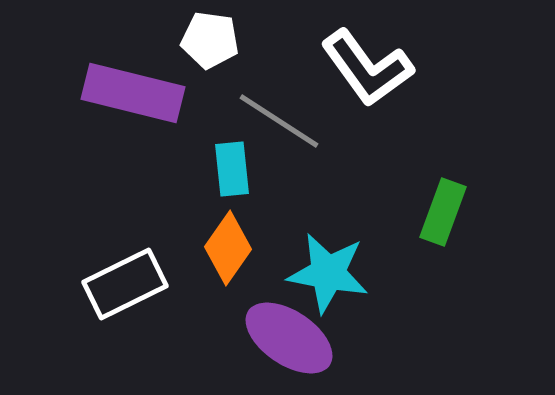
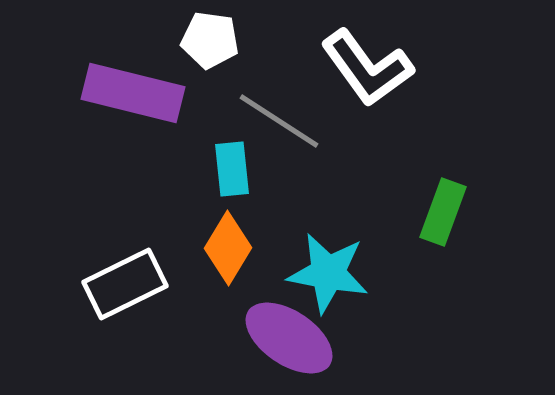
orange diamond: rotated 4 degrees counterclockwise
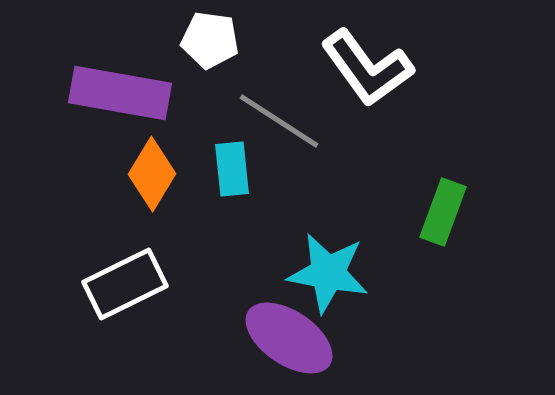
purple rectangle: moved 13 px left; rotated 4 degrees counterclockwise
orange diamond: moved 76 px left, 74 px up
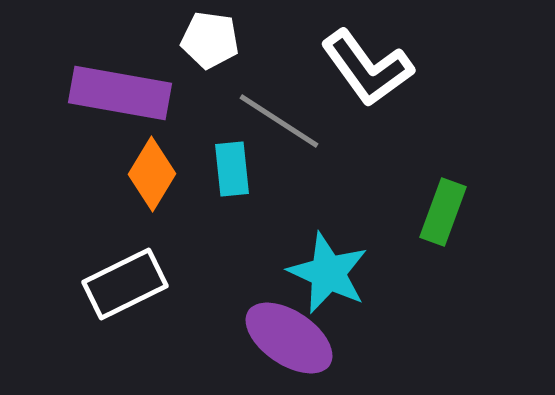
cyan star: rotated 14 degrees clockwise
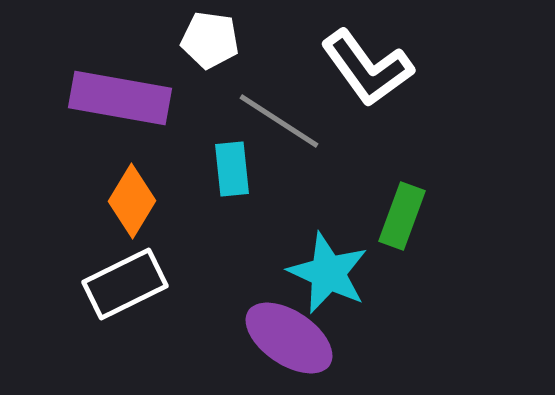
purple rectangle: moved 5 px down
orange diamond: moved 20 px left, 27 px down
green rectangle: moved 41 px left, 4 px down
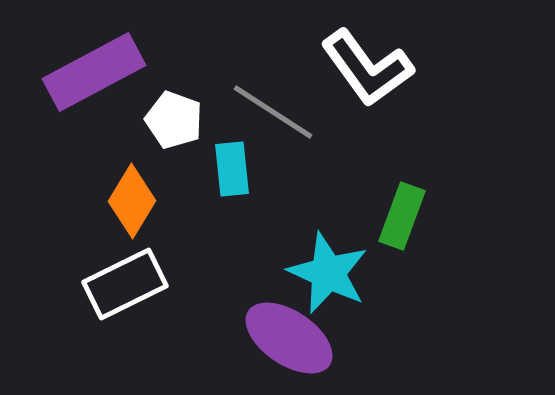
white pentagon: moved 36 px left, 80 px down; rotated 12 degrees clockwise
purple rectangle: moved 26 px left, 26 px up; rotated 38 degrees counterclockwise
gray line: moved 6 px left, 9 px up
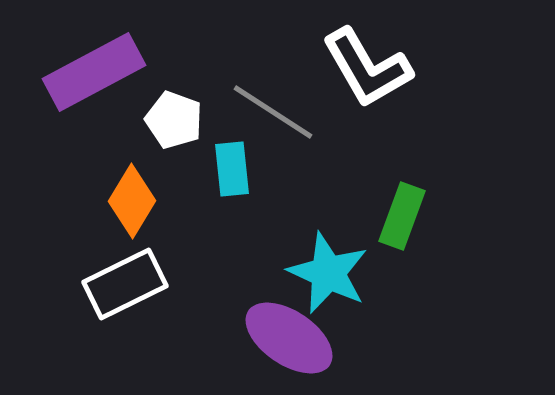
white L-shape: rotated 6 degrees clockwise
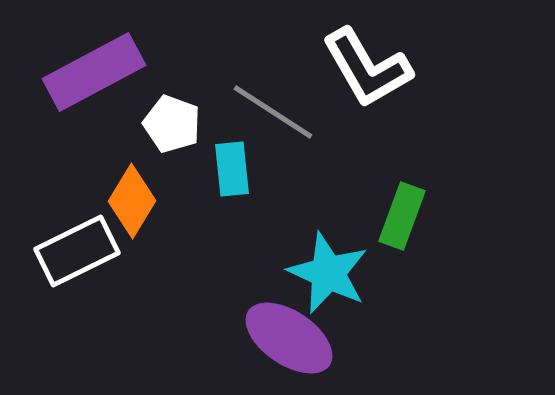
white pentagon: moved 2 px left, 4 px down
white rectangle: moved 48 px left, 33 px up
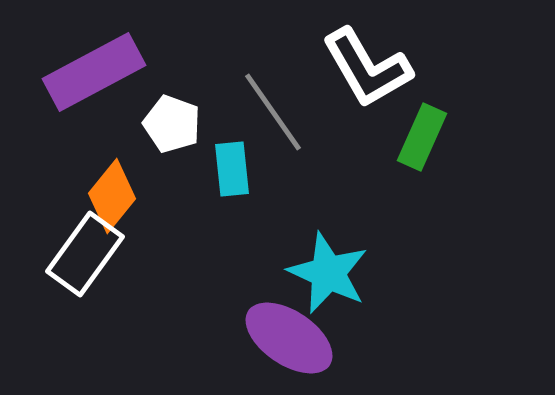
gray line: rotated 22 degrees clockwise
orange diamond: moved 20 px left, 5 px up; rotated 8 degrees clockwise
green rectangle: moved 20 px right, 79 px up; rotated 4 degrees clockwise
white rectangle: moved 8 px right, 3 px down; rotated 28 degrees counterclockwise
